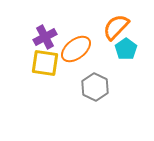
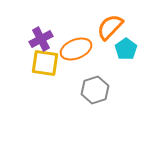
orange semicircle: moved 6 px left
purple cross: moved 4 px left, 2 px down
orange ellipse: rotated 16 degrees clockwise
gray hexagon: moved 3 px down; rotated 16 degrees clockwise
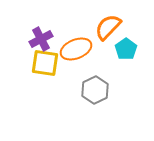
orange semicircle: moved 2 px left
gray hexagon: rotated 8 degrees counterclockwise
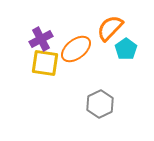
orange semicircle: moved 2 px right, 1 px down
orange ellipse: rotated 16 degrees counterclockwise
gray hexagon: moved 5 px right, 14 px down
